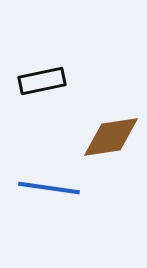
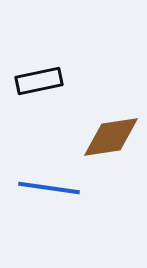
black rectangle: moved 3 px left
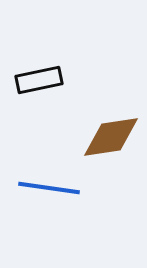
black rectangle: moved 1 px up
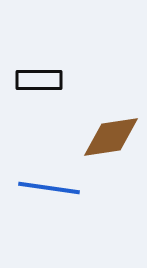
black rectangle: rotated 12 degrees clockwise
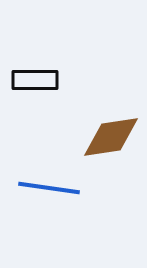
black rectangle: moved 4 px left
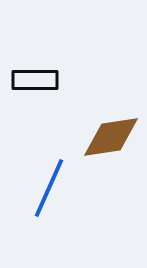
blue line: rotated 74 degrees counterclockwise
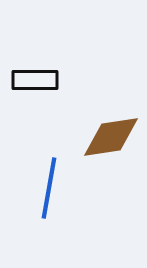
blue line: rotated 14 degrees counterclockwise
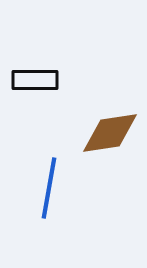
brown diamond: moved 1 px left, 4 px up
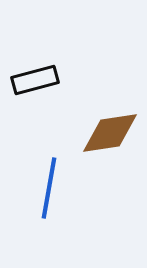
black rectangle: rotated 15 degrees counterclockwise
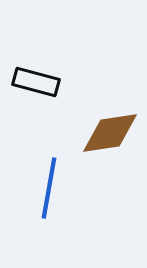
black rectangle: moved 1 px right, 2 px down; rotated 30 degrees clockwise
